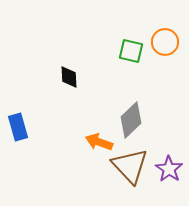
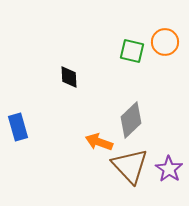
green square: moved 1 px right
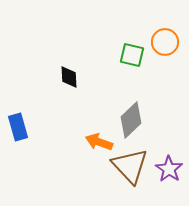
green square: moved 4 px down
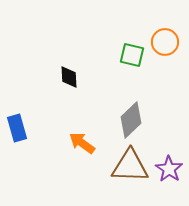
blue rectangle: moved 1 px left, 1 px down
orange arrow: moved 17 px left, 1 px down; rotated 16 degrees clockwise
brown triangle: rotated 45 degrees counterclockwise
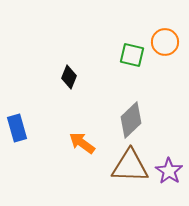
black diamond: rotated 25 degrees clockwise
purple star: moved 2 px down
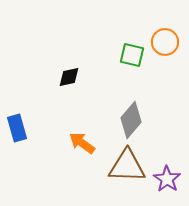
black diamond: rotated 55 degrees clockwise
gray diamond: rotated 6 degrees counterclockwise
brown triangle: moved 3 px left
purple star: moved 2 px left, 8 px down
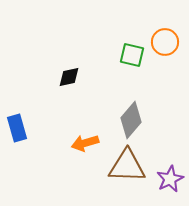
orange arrow: moved 3 px right; rotated 52 degrees counterclockwise
purple star: moved 3 px right; rotated 12 degrees clockwise
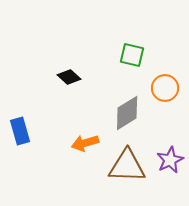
orange circle: moved 46 px down
black diamond: rotated 55 degrees clockwise
gray diamond: moved 4 px left, 7 px up; rotated 18 degrees clockwise
blue rectangle: moved 3 px right, 3 px down
purple star: moved 19 px up
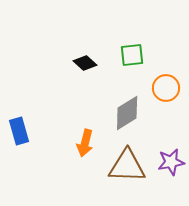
green square: rotated 20 degrees counterclockwise
black diamond: moved 16 px right, 14 px up
orange circle: moved 1 px right
blue rectangle: moved 1 px left
orange arrow: rotated 60 degrees counterclockwise
purple star: moved 1 px right, 2 px down; rotated 16 degrees clockwise
